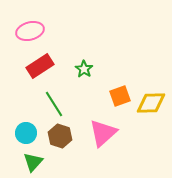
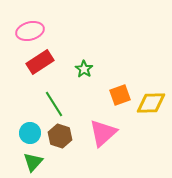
red rectangle: moved 4 px up
orange square: moved 1 px up
cyan circle: moved 4 px right
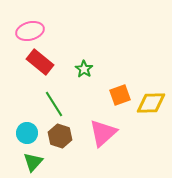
red rectangle: rotated 72 degrees clockwise
cyan circle: moved 3 px left
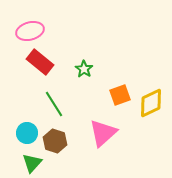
yellow diamond: rotated 24 degrees counterclockwise
brown hexagon: moved 5 px left, 5 px down
green triangle: moved 1 px left, 1 px down
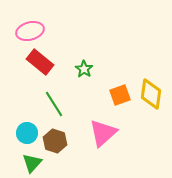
yellow diamond: moved 9 px up; rotated 56 degrees counterclockwise
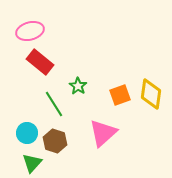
green star: moved 6 px left, 17 px down
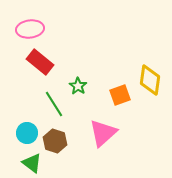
pink ellipse: moved 2 px up; rotated 8 degrees clockwise
yellow diamond: moved 1 px left, 14 px up
green triangle: rotated 35 degrees counterclockwise
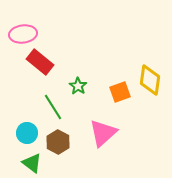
pink ellipse: moved 7 px left, 5 px down
orange square: moved 3 px up
green line: moved 1 px left, 3 px down
brown hexagon: moved 3 px right, 1 px down; rotated 10 degrees clockwise
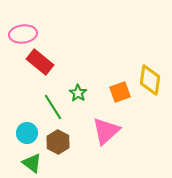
green star: moved 7 px down
pink triangle: moved 3 px right, 2 px up
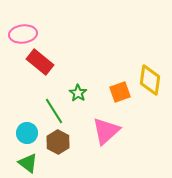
green line: moved 1 px right, 4 px down
green triangle: moved 4 px left
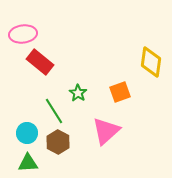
yellow diamond: moved 1 px right, 18 px up
green triangle: rotated 40 degrees counterclockwise
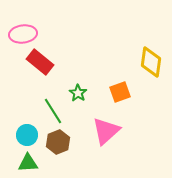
green line: moved 1 px left
cyan circle: moved 2 px down
brown hexagon: rotated 10 degrees clockwise
